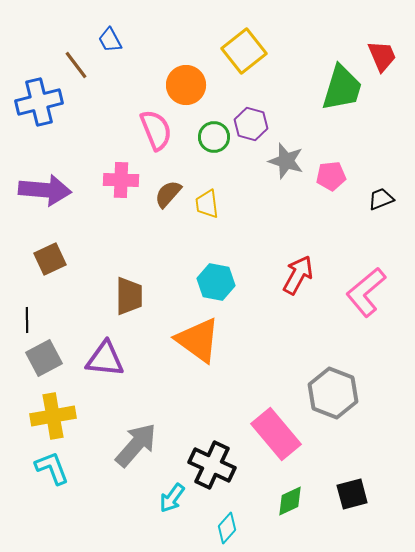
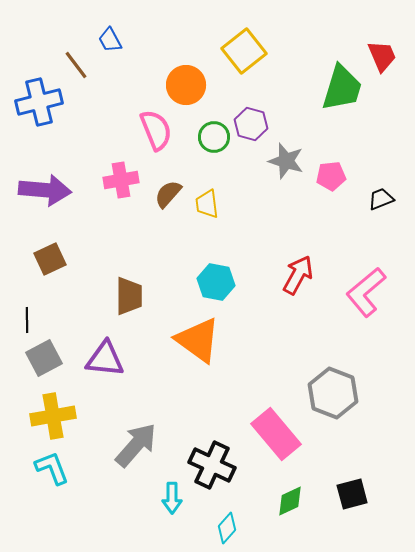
pink cross: rotated 12 degrees counterclockwise
cyan arrow: rotated 36 degrees counterclockwise
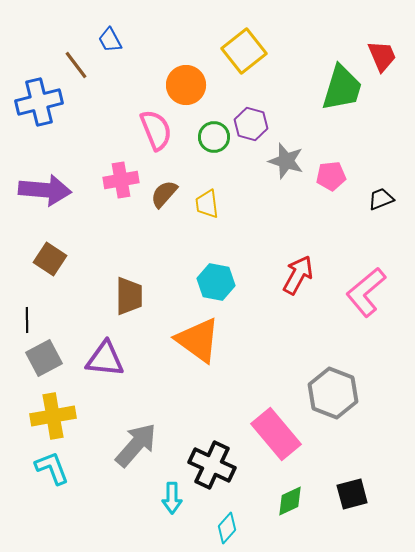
brown semicircle: moved 4 px left
brown square: rotated 32 degrees counterclockwise
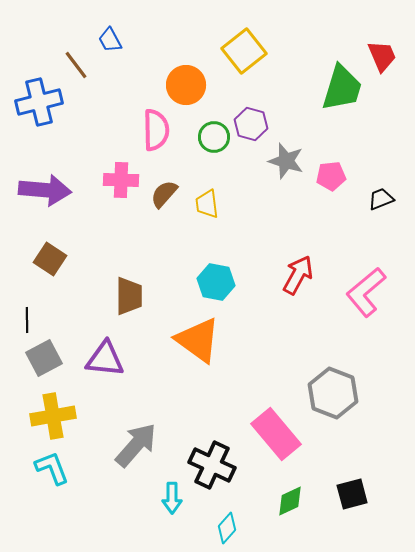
pink semicircle: rotated 21 degrees clockwise
pink cross: rotated 12 degrees clockwise
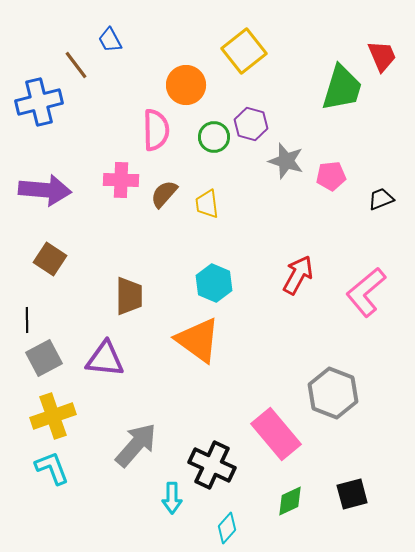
cyan hexagon: moved 2 px left, 1 px down; rotated 12 degrees clockwise
yellow cross: rotated 9 degrees counterclockwise
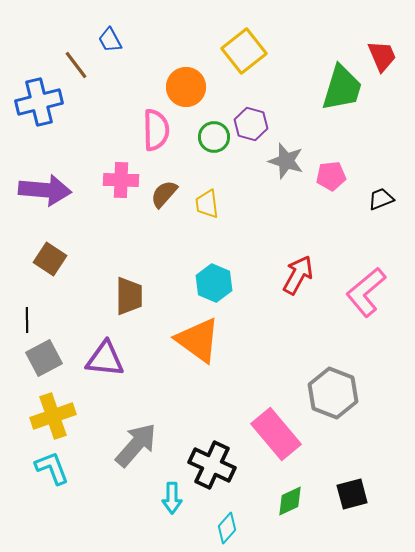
orange circle: moved 2 px down
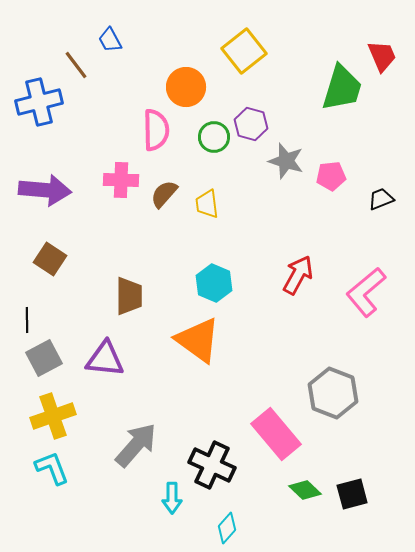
green diamond: moved 15 px right, 11 px up; rotated 68 degrees clockwise
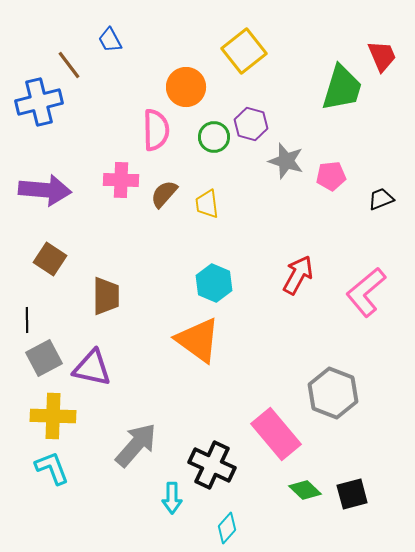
brown line: moved 7 px left
brown trapezoid: moved 23 px left
purple triangle: moved 13 px left, 9 px down; rotated 6 degrees clockwise
yellow cross: rotated 21 degrees clockwise
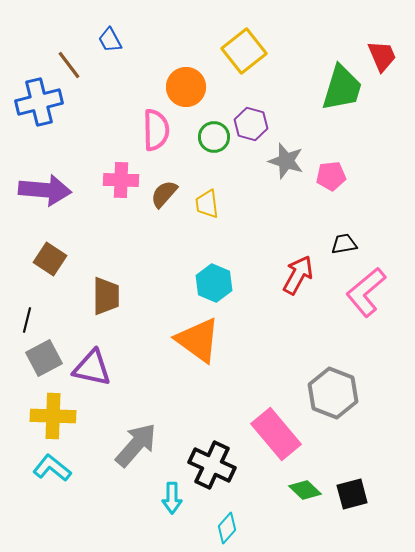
black trapezoid: moved 37 px left, 45 px down; rotated 12 degrees clockwise
black line: rotated 15 degrees clockwise
cyan L-shape: rotated 30 degrees counterclockwise
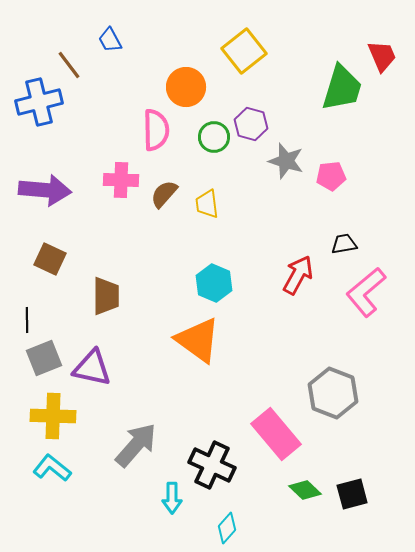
brown square: rotated 8 degrees counterclockwise
black line: rotated 15 degrees counterclockwise
gray square: rotated 6 degrees clockwise
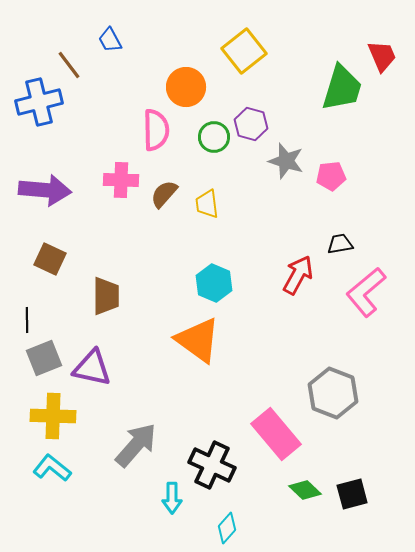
black trapezoid: moved 4 px left
